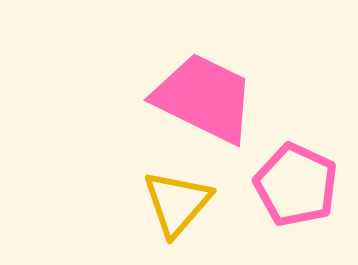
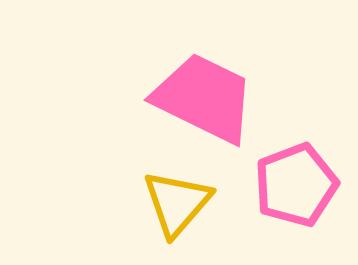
pink pentagon: rotated 26 degrees clockwise
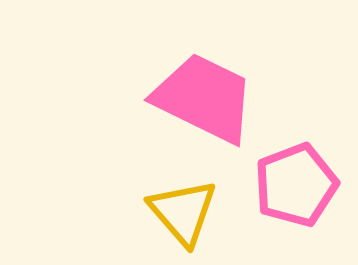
yellow triangle: moved 6 px right, 9 px down; rotated 22 degrees counterclockwise
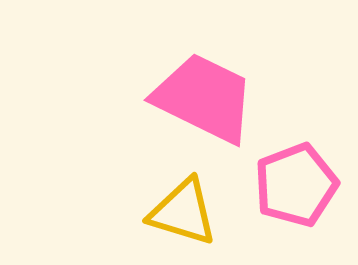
yellow triangle: rotated 32 degrees counterclockwise
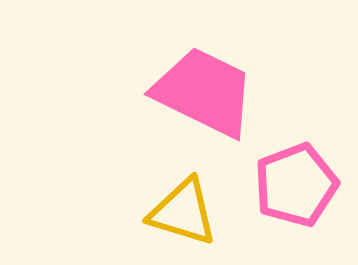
pink trapezoid: moved 6 px up
